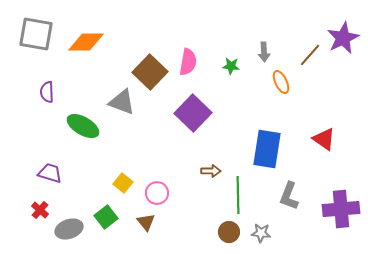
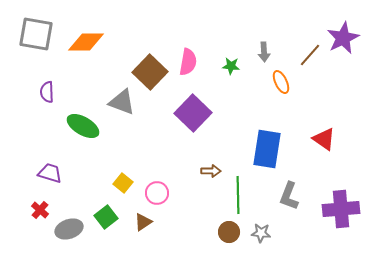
brown triangle: moved 3 px left; rotated 36 degrees clockwise
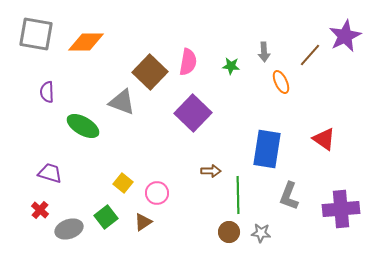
purple star: moved 2 px right, 2 px up
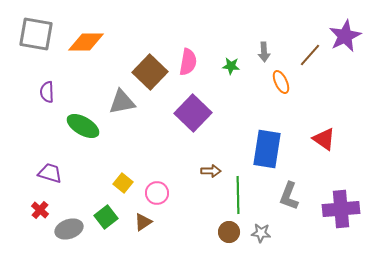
gray triangle: rotated 32 degrees counterclockwise
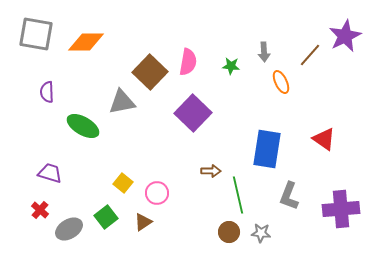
green line: rotated 12 degrees counterclockwise
gray ellipse: rotated 12 degrees counterclockwise
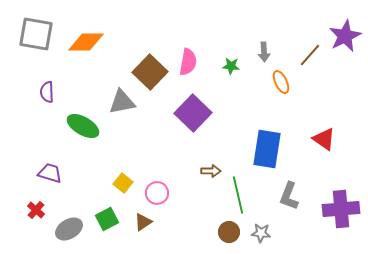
red cross: moved 4 px left
green square: moved 1 px right, 2 px down; rotated 10 degrees clockwise
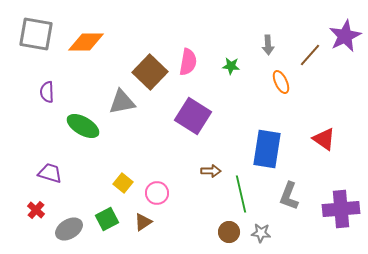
gray arrow: moved 4 px right, 7 px up
purple square: moved 3 px down; rotated 12 degrees counterclockwise
green line: moved 3 px right, 1 px up
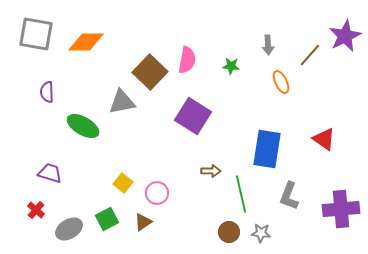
pink semicircle: moved 1 px left, 2 px up
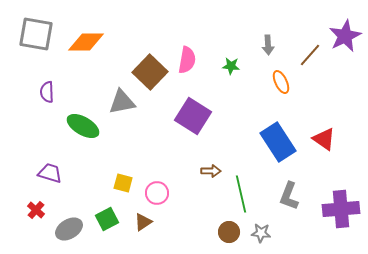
blue rectangle: moved 11 px right, 7 px up; rotated 42 degrees counterclockwise
yellow square: rotated 24 degrees counterclockwise
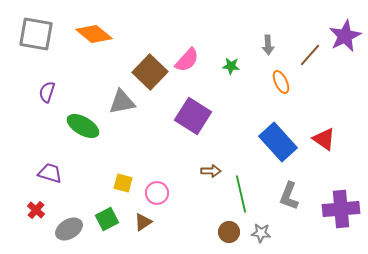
orange diamond: moved 8 px right, 8 px up; rotated 39 degrees clockwise
pink semicircle: rotated 32 degrees clockwise
purple semicircle: rotated 20 degrees clockwise
blue rectangle: rotated 9 degrees counterclockwise
